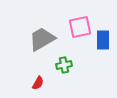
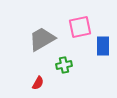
blue rectangle: moved 6 px down
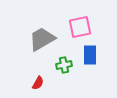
blue rectangle: moved 13 px left, 9 px down
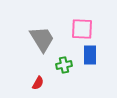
pink square: moved 2 px right, 2 px down; rotated 15 degrees clockwise
gray trapezoid: rotated 88 degrees clockwise
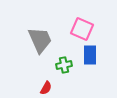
pink square: rotated 20 degrees clockwise
gray trapezoid: moved 2 px left, 1 px down; rotated 8 degrees clockwise
red semicircle: moved 8 px right, 5 px down
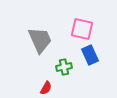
pink square: rotated 10 degrees counterclockwise
blue rectangle: rotated 24 degrees counterclockwise
green cross: moved 2 px down
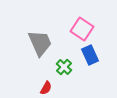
pink square: rotated 20 degrees clockwise
gray trapezoid: moved 3 px down
green cross: rotated 35 degrees counterclockwise
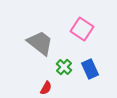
gray trapezoid: rotated 28 degrees counterclockwise
blue rectangle: moved 14 px down
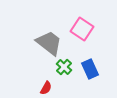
gray trapezoid: moved 9 px right
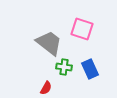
pink square: rotated 15 degrees counterclockwise
green cross: rotated 35 degrees counterclockwise
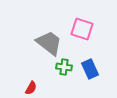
red semicircle: moved 15 px left
